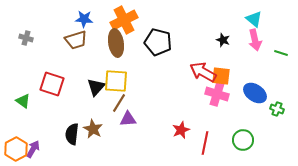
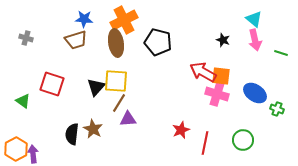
purple arrow: moved 5 px down; rotated 36 degrees counterclockwise
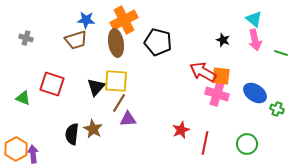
blue star: moved 2 px right, 1 px down
green triangle: moved 3 px up; rotated 14 degrees counterclockwise
green circle: moved 4 px right, 4 px down
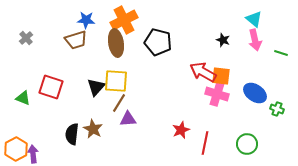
gray cross: rotated 32 degrees clockwise
red square: moved 1 px left, 3 px down
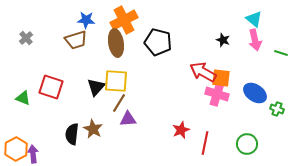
orange square: moved 2 px down
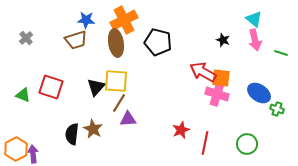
blue ellipse: moved 4 px right
green triangle: moved 3 px up
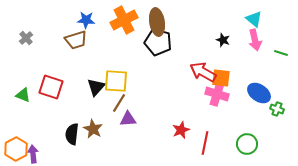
brown ellipse: moved 41 px right, 21 px up
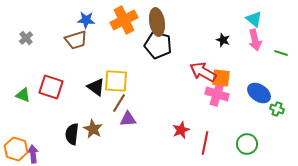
black pentagon: moved 3 px down
black triangle: rotated 36 degrees counterclockwise
orange hexagon: rotated 15 degrees counterclockwise
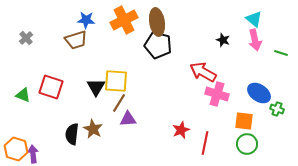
orange square: moved 23 px right, 43 px down
black triangle: rotated 24 degrees clockwise
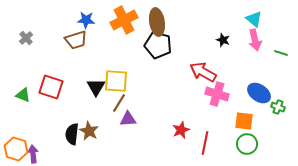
green cross: moved 1 px right, 2 px up
brown star: moved 4 px left, 2 px down
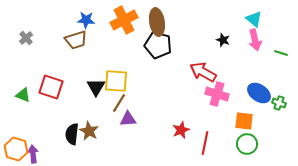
green cross: moved 1 px right, 4 px up
